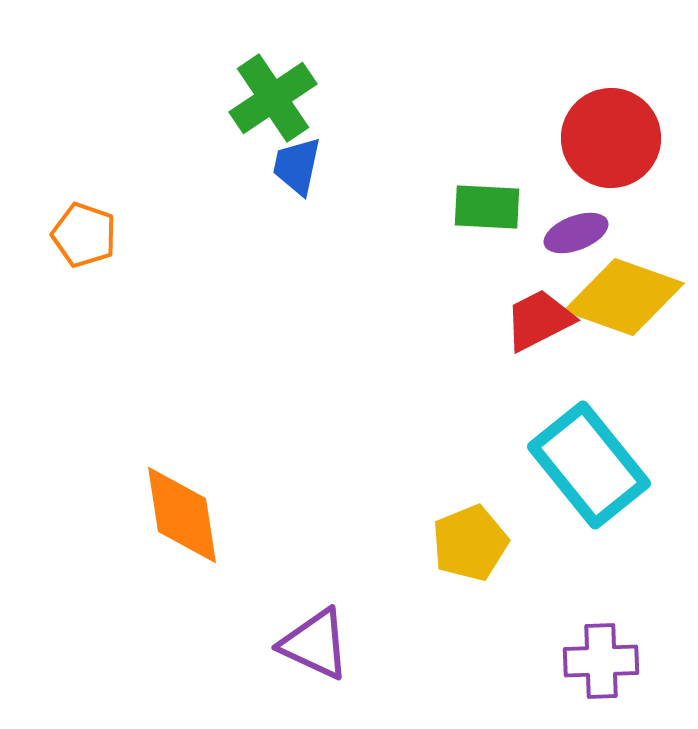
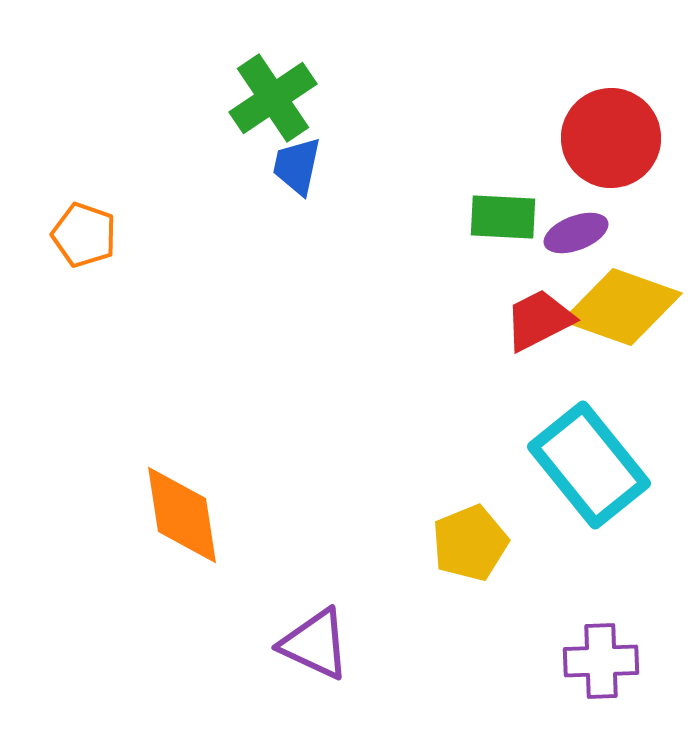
green rectangle: moved 16 px right, 10 px down
yellow diamond: moved 2 px left, 10 px down
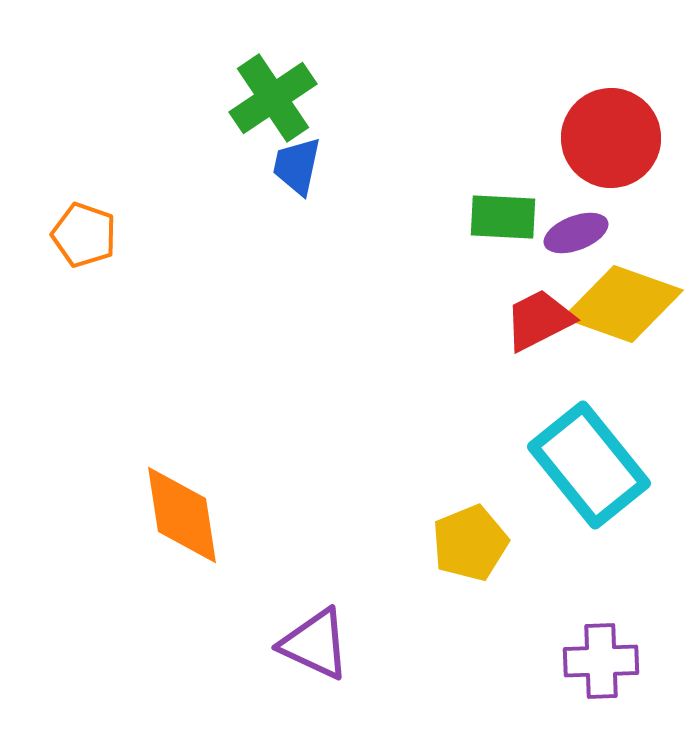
yellow diamond: moved 1 px right, 3 px up
